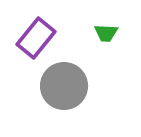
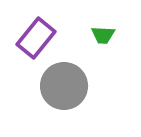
green trapezoid: moved 3 px left, 2 px down
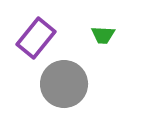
gray circle: moved 2 px up
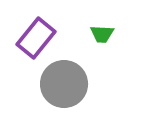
green trapezoid: moved 1 px left, 1 px up
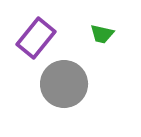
green trapezoid: rotated 10 degrees clockwise
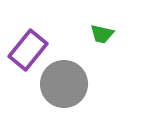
purple rectangle: moved 8 px left, 12 px down
